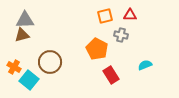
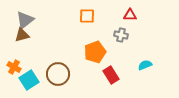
orange square: moved 18 px left; rotated 14 degrees clockwise
gray triangle: rotated 36 degrees counterclockwise
orange pentagon: moved 2 px left, 3 px down; rotated 25 degrees clockwise
brown circle: moved 8 px right, 12 px down
cyan square: rotated 18 degrees clockwise
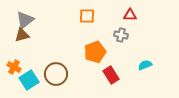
brown circle: moved 2 px left
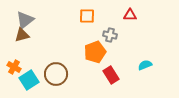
gray cross: moved 11 px left
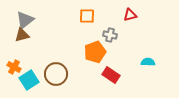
red triangle: rotated 16 degrees counterclockwise
cyan semicircle: moved 3 px right, 3 px up; rotated 24 degrees clockwise
red rectangle: rotated 24 degrees counterclockwise
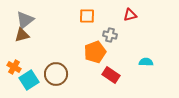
cyan semicircle: moved 2 px left
